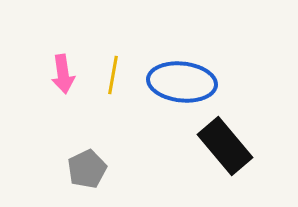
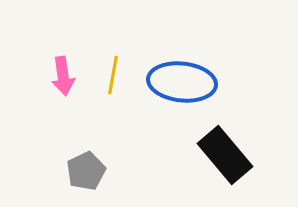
pink arrow: moved 2 px down
black rectangle: moved 9 px down
gray pentagon: moved 1 px left, 2 px down
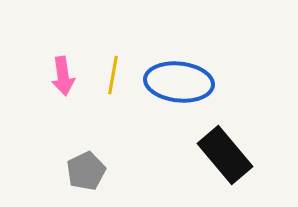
blue ellipse: moved 3 px left
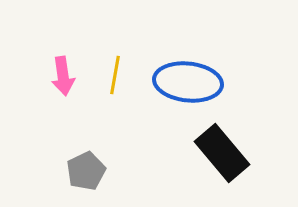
yellow line: moved 2 px right
blue ellipse: moved 9 px right
black rectangle: moved 3 px left, 2 px up
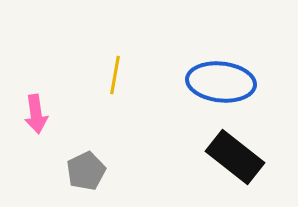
pink arrow: moved 27 px left, 38 px down
blue ellipse: moved 33 px right
black rectangle: moved 13 px right, 4 px down; rotated 12 degrees counterclockwise
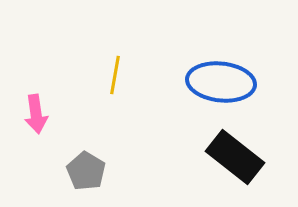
gray pentagon: rotated 15 degrees counterclockwise
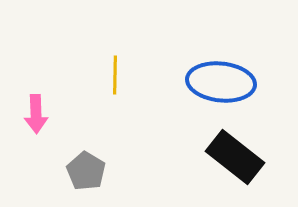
yellow line: rotated 9 degrees counterclockwise
pink arrow: rotated 6 degrees clockwise
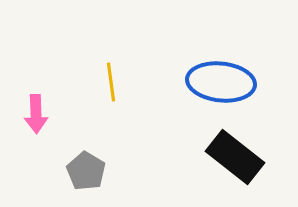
yellow line: moved 4 px left, 7 px down; rotated 9 degrees counterclockwise
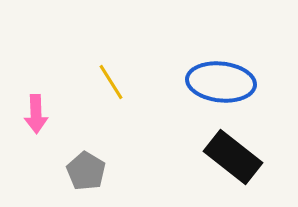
yellow line: rotated 24 degrees counterclockwise
black rectangle: moved 2 px left
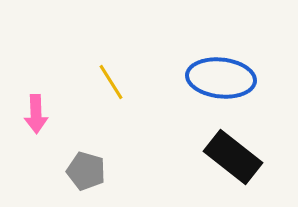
blue ellipse: moved 4 px up
gray pentagon: rotated 15 degrees counterclockwise
